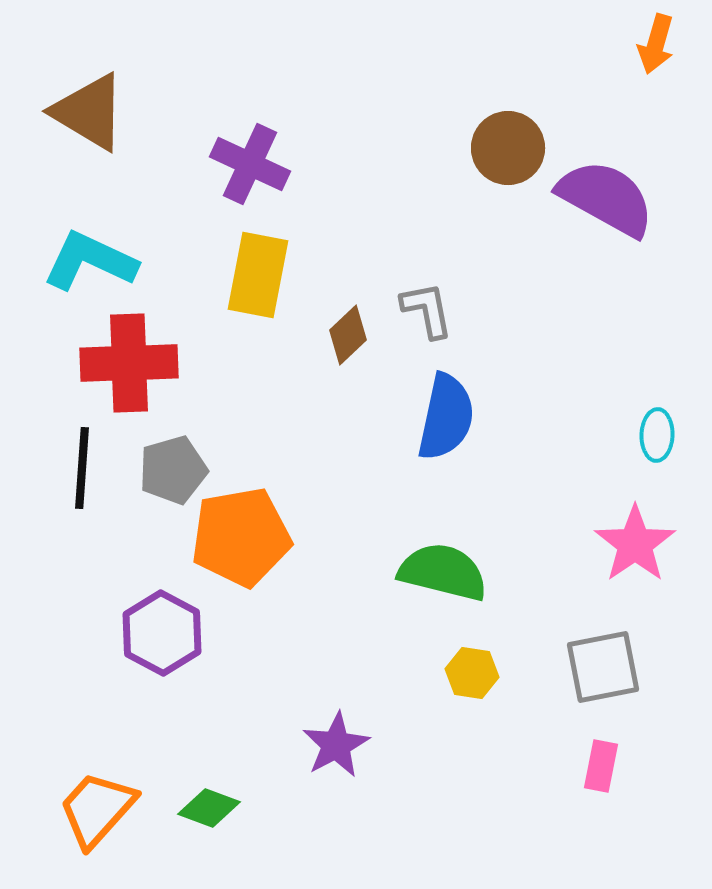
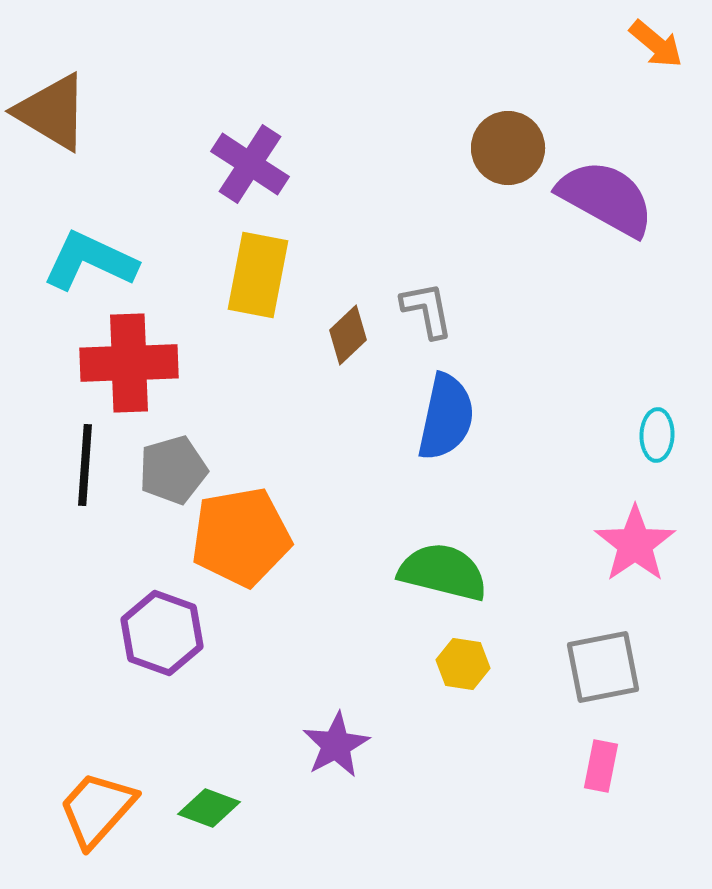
orange arrow: rotated 66 degrees counterclockwise
brown triangle: moved 37 px left
purple cross: rotated 8 degrees clockwise
black line: moved 3 px right, 3 px up
purple hexagon: rotated 8 degrees counterclockwise
yellow hexagon: moved 9 px left, 9 px up
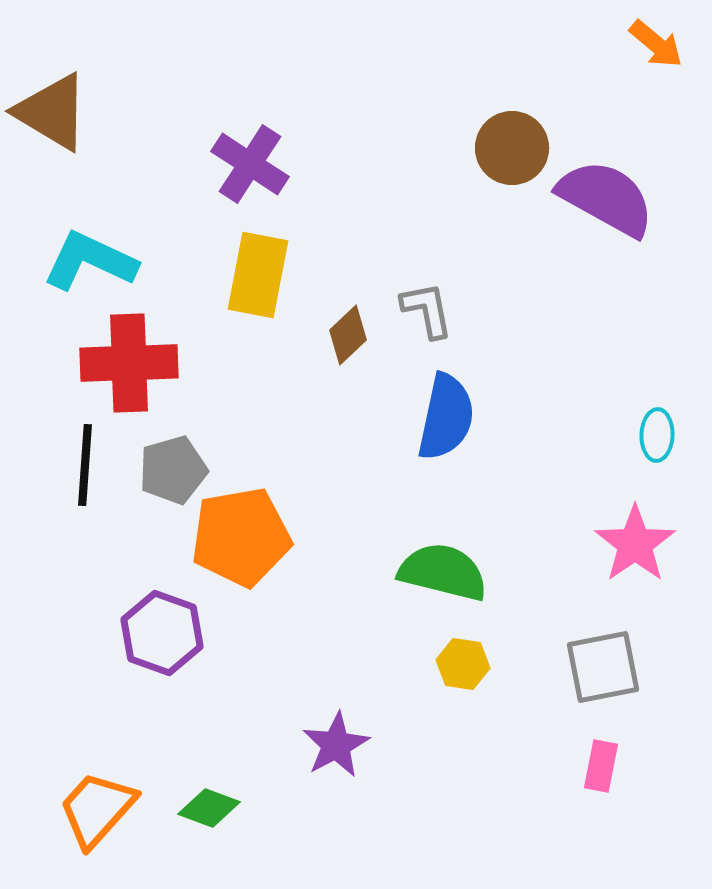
brown circle: moved 4 px right
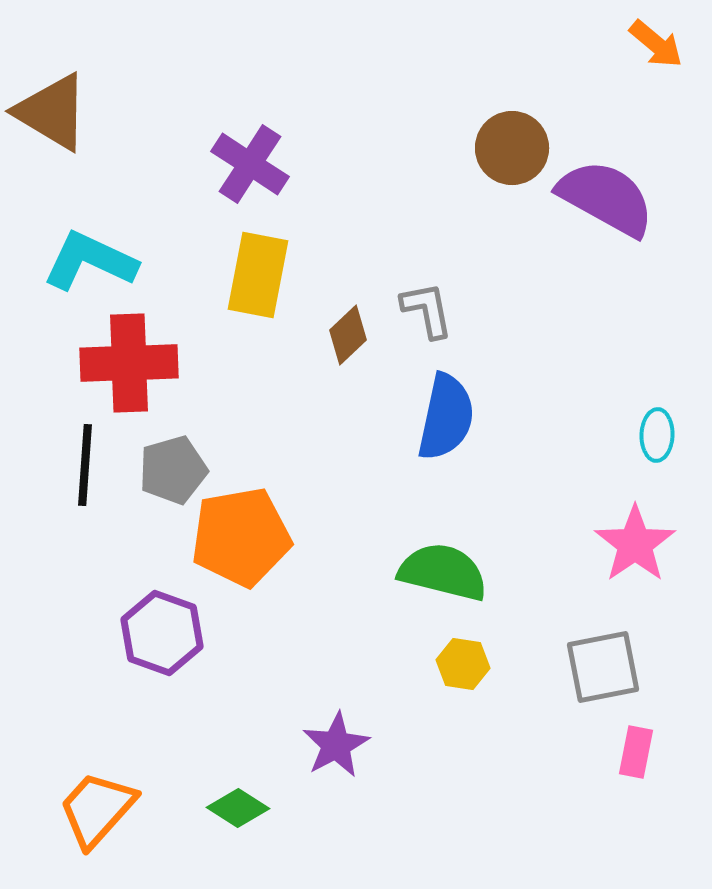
pink rectangle: moved 35 px right, 14 px up
green diamond: moved 29 px right; rotated 12 degrees clockwise
